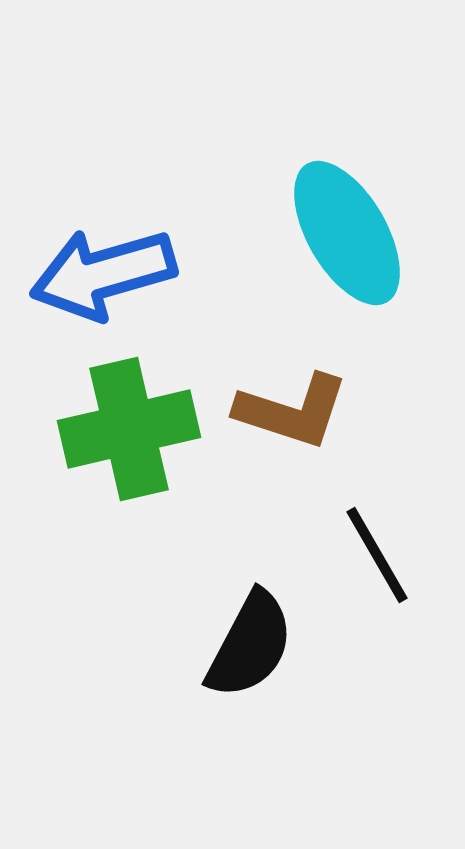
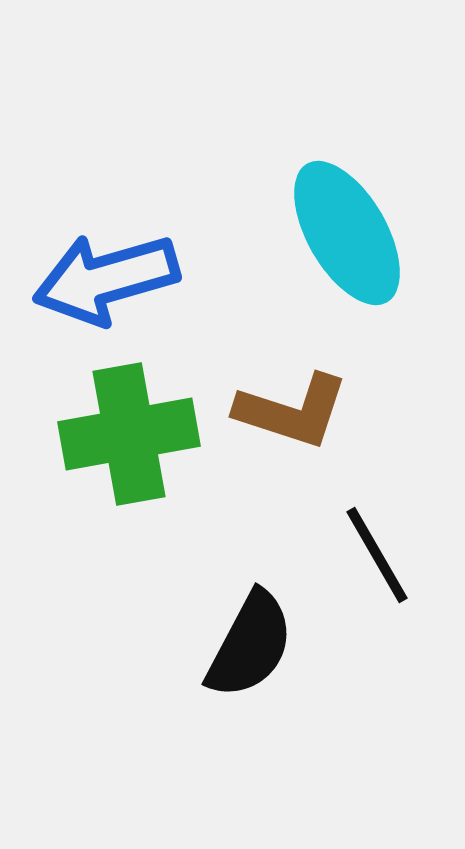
blue arrow: moved 3 px right, 5 px down
green cross: moved 5 px down; rotated 3 degrees clockwise
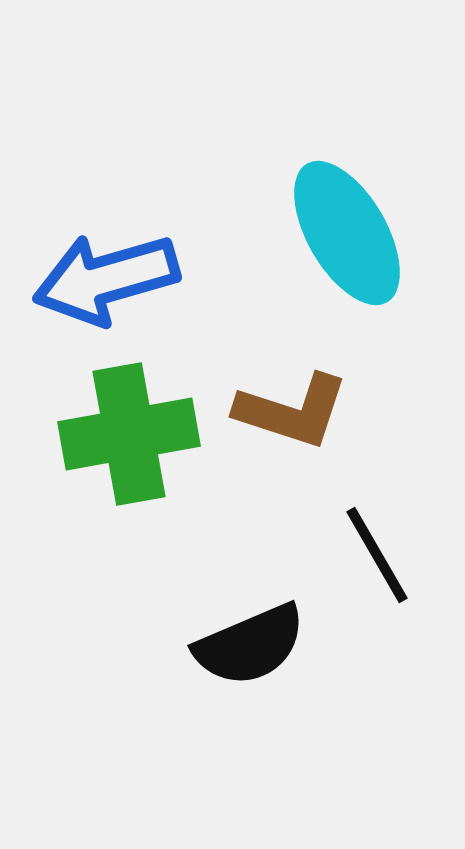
black semicircle: rotated 39 degrees clockwise
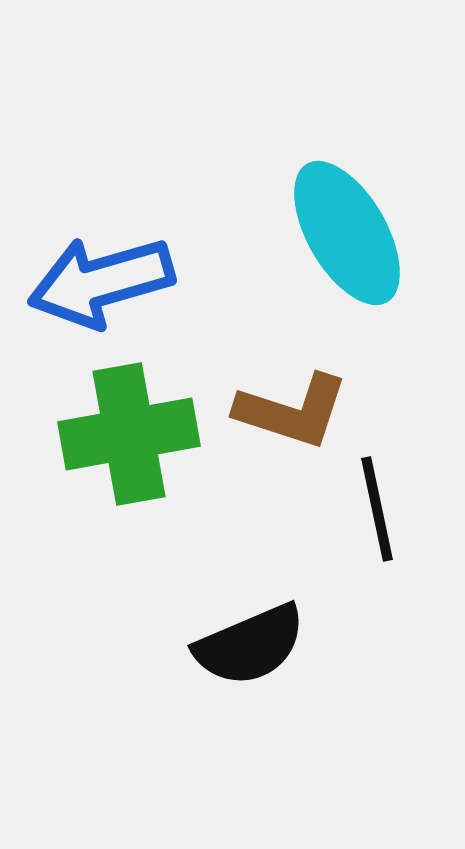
blue arrow: moved 5 px left, 3 px down
black line: moved 46 px up; rotated 18 degrees clockwise
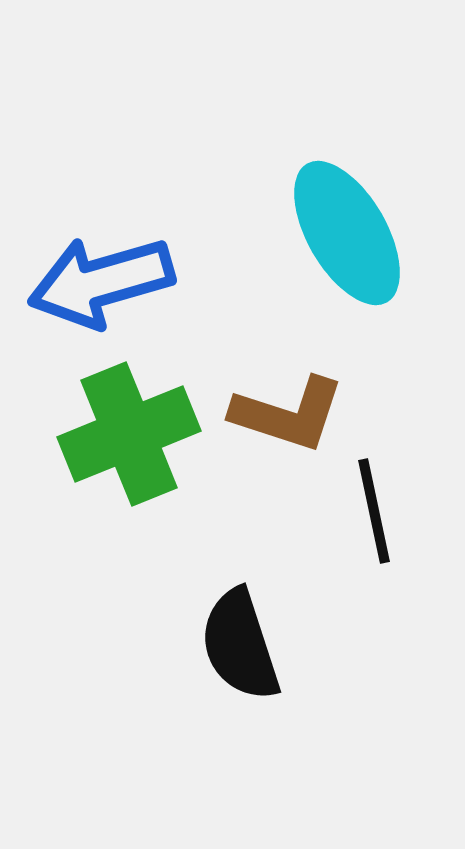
brown L-shape: moved 4 px left, 3 px down
green cross: rotated 12 degrees counterclockwise
black line: moved 3 px left, 2 px down
black semicircle: moved 10 px left; rotated 95 degrees clockwise
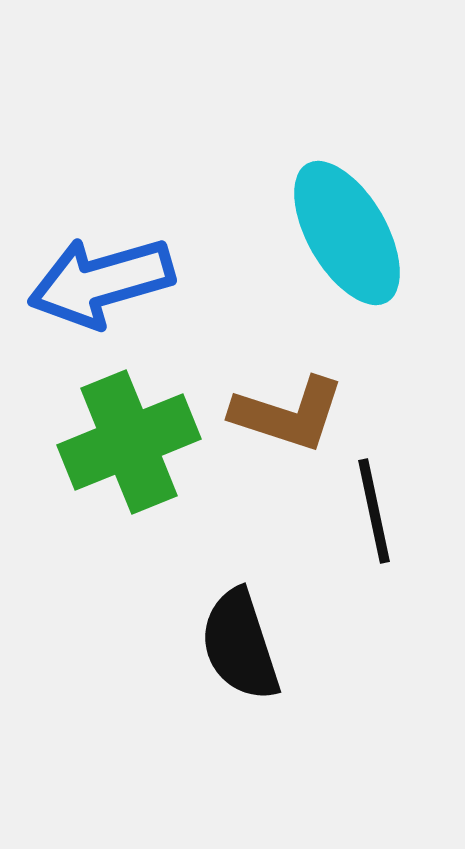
green cross: moved 8 px down
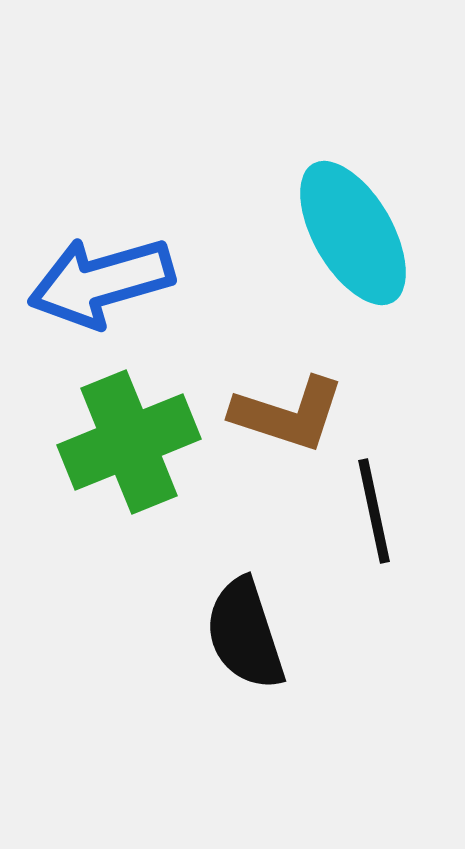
cyan ellipse: moved 6 px right
black semicircle: moved 5 px right, 11 px up
